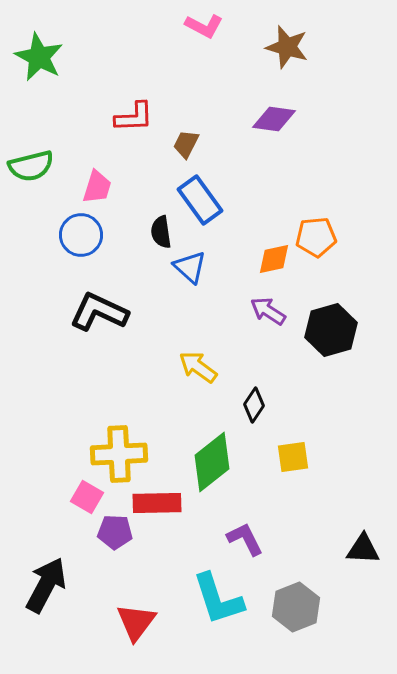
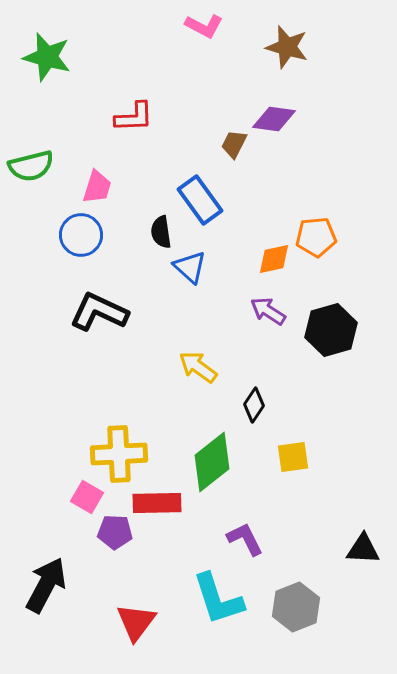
green star: moved 8 px right; rotated 12 degrees counterclockwise
brown trapezoid: moved 48 px right
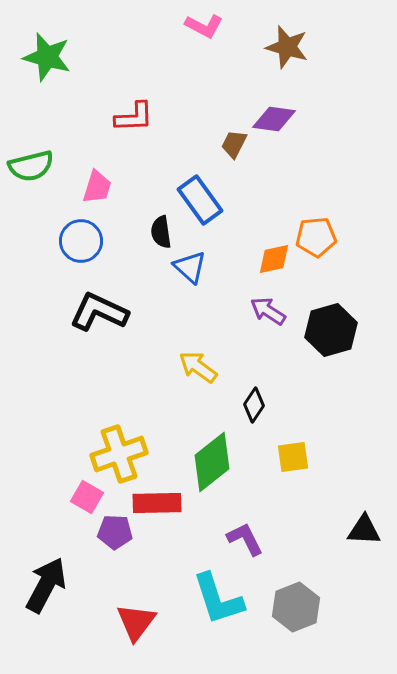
blue circle: moved 6 px down
yellow cross: rotated 16 degrees counterclockwise
black triangle: moved 1 px right, 19 px up
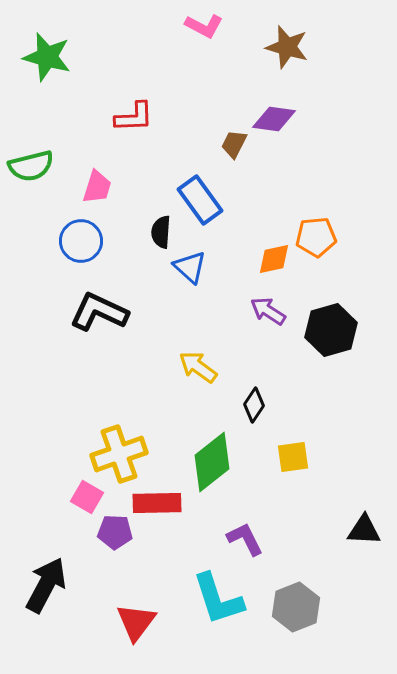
black semicircle: rotated 12 degrees clockwise
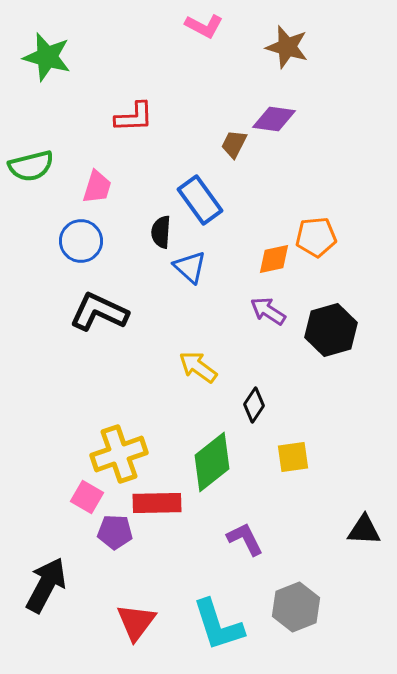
cyan L-shape: moved 26 px down
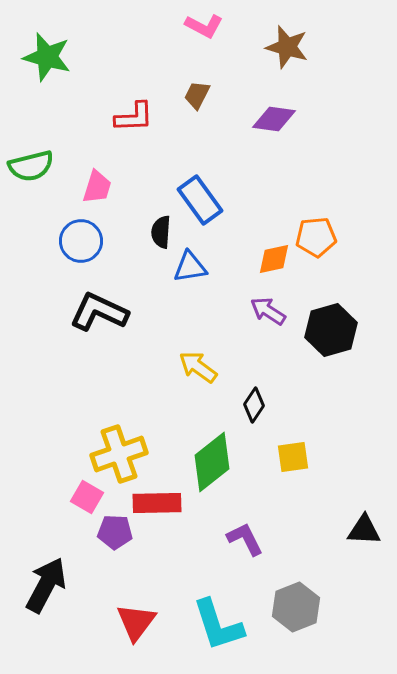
brown trapezoid: moved 37 px left, 49 px up
blue triangle: rotated 51 degrees counterclockwise
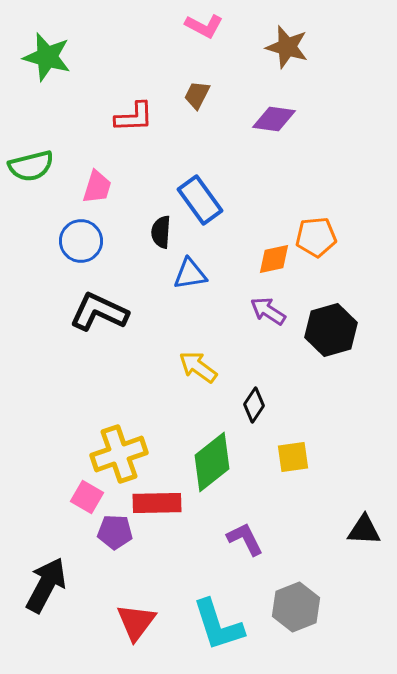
blue triangle: moved 7 px down
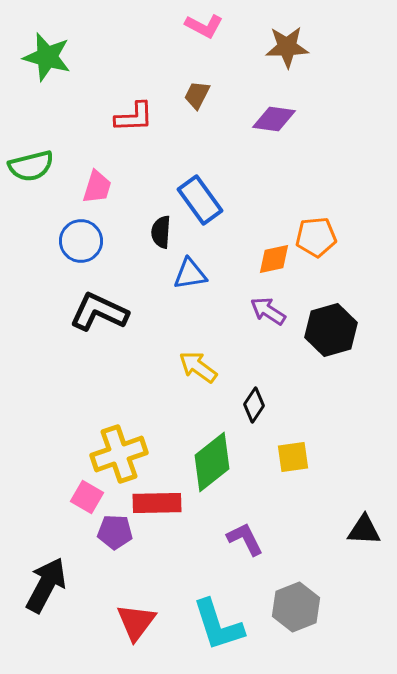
brown star: rotated 18 degrees counterclockwise
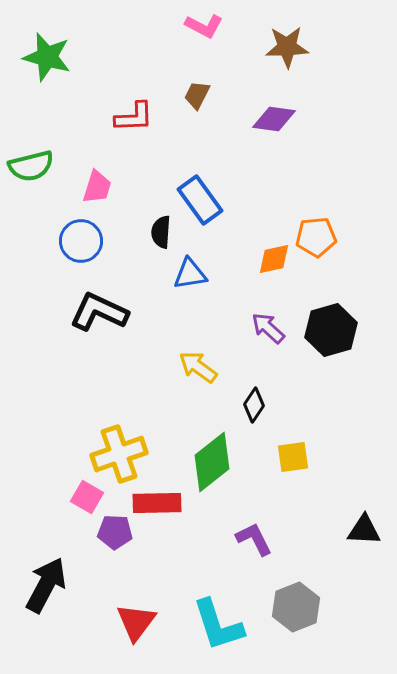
purple arrow: moved 17 px down; rotated 9 degrees clockwise
purple L-shape: moved 9 px right
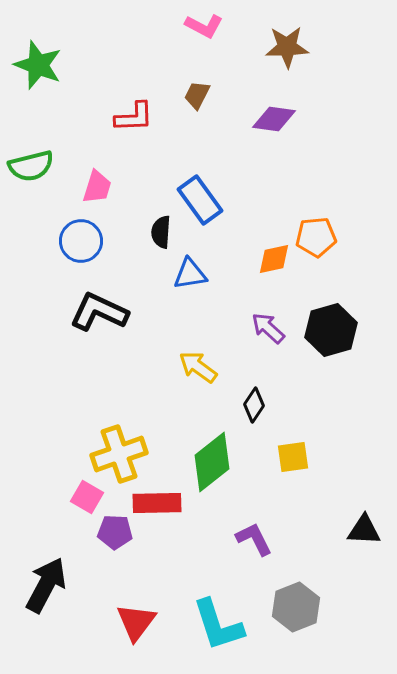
green star: moved 9 px left, 8 px down; rotated 6 degrees clockwise
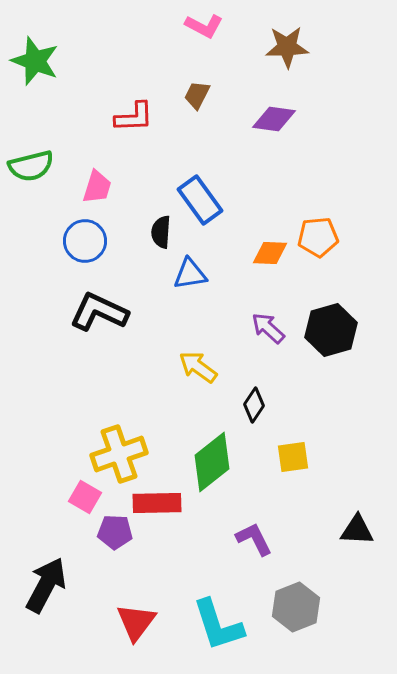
green star: moved 3 px left, 4 px up
orange pentagon: moved 2 px right
blue circle: moved 4 px right
orange diamond: moved 4 px left, 6 px up; rotated 15 degrees clockwise
pink square: moved 2 px left
black triangle: moved 7 px left
